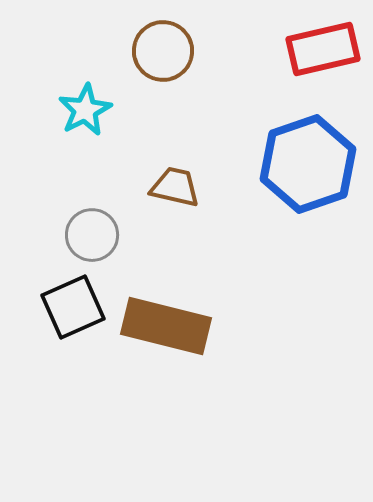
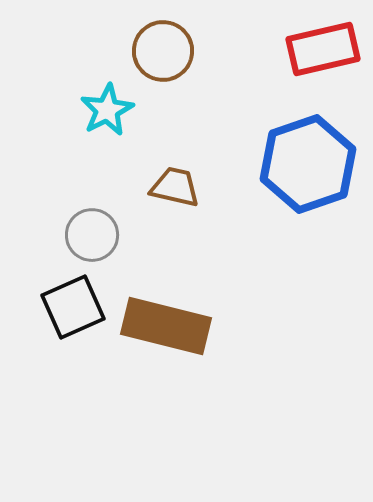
cyan star: moved 22 px right
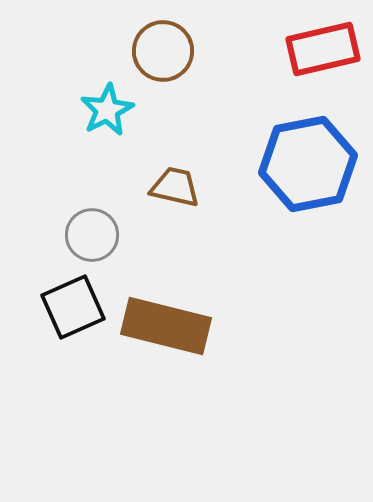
blue hexagon: rotated 8 degrees clockwise
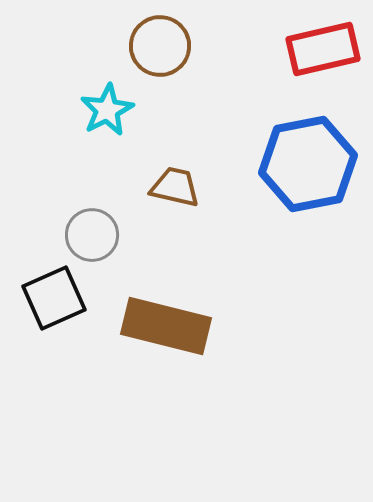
brown circle: moved 3 px left, 5 px up
black square: moved 19 px left, 9 px up
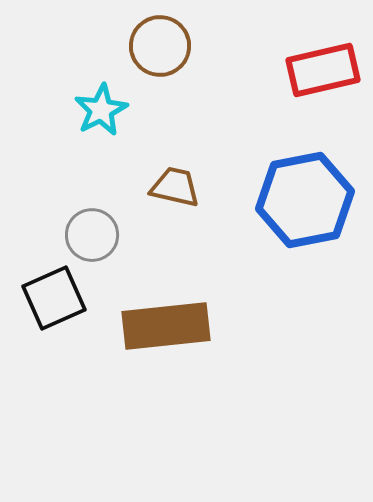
red rectangle: moved 21 px down
cyan star: moved 6 px left
blue hexagon: moved 3 px left, 36 px down
brown rectangle: rotated 20 degrees counterclockwise
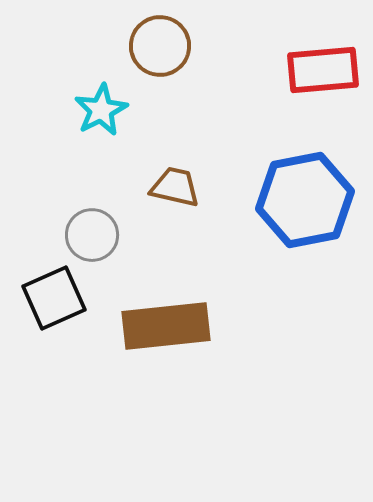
red rectangle: rotated 8 degrees clockwise
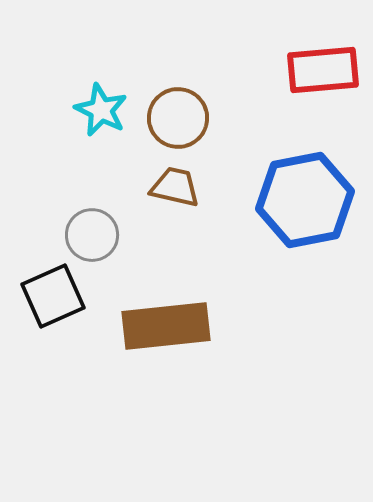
brown circle: moved 18 px right, 72 px down
cyan star: rotated 18 degrees counterclockwise
black square: moved 1 px left, 2 px up
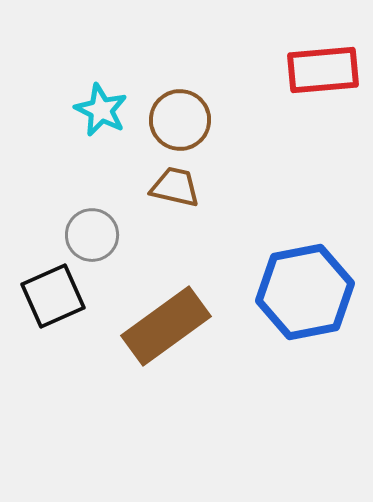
brown circle: moved 2 px right, 2 px down
blue hexagon: moved 92 px down
brown rectangle: rotated 30 degrees counterclockwise
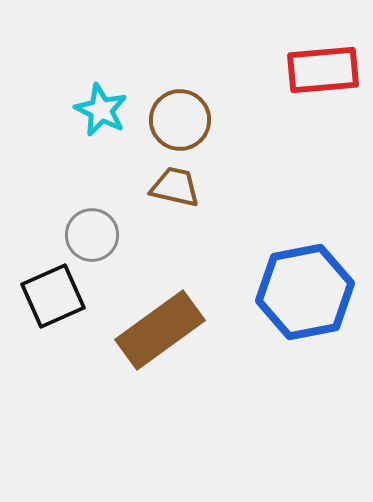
brown rectangle: moved 6 px left, 4 px down
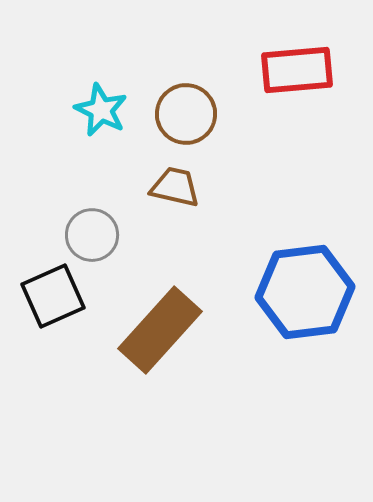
red rectangle: moved 26 px left
brown circle: moved 6 px right, 6 px up
blue hexagon: rotated 4 degrees clockwise
brown rectangle: rotated 12 degrees counterclockwise
